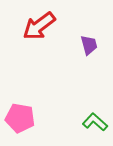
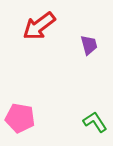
green L-shape: rotated 15 degrees clockwise
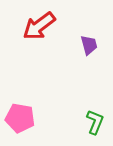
green L-shape: rotated 55 degrees clockwise
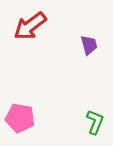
red arrow: moved 9 px left
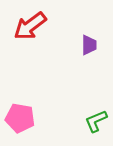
purple trapezoid: rotated 15 degrees clockwise
green L-shape: moved 1 px right, 1 px up; rotated 135 degrees counterclockwise
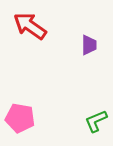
red arrow: rotated 72 degrees clockwise
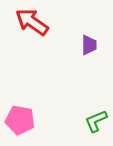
red arrow: moved 2 px right, 4 px up
pink pentagon: moved 2 px down
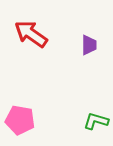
red arrow: moved 1 px left, 12 px down
green L-shape: rotated 40 degrees clockwise
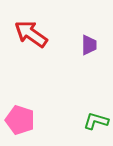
pink pentagon: rotated 8 degrees clockwise
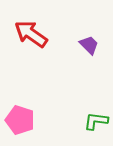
purple trapezoid: rotated 45 degrees counterclockwise
green L-shape: rotated 10 degrees counterclockwise
